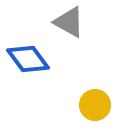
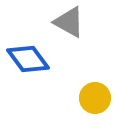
yellow circle: moved 7 px up
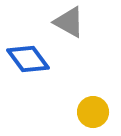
yellow circle: moved 2 px left, 14 px down
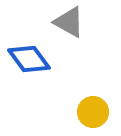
blue diamond: moved 1 px right
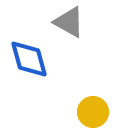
blue diamond: rotated 21 degrees clockwise
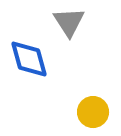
gray triangle: rotated 28 degrees clockwise
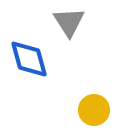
yellow circle: moved 1 px right, 2 px up
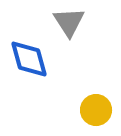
yellow circle: moved 2 px right
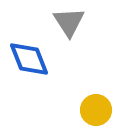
blue diamond: rotated 6 degrees counterclockwise
